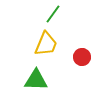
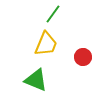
red circle: moved 1 px right
green triangle: rotated 20 degrees clockwise
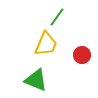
green line: moved 4 px right, 3 px down
red circle: moved 1 px left, 2 px up
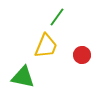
yellow trapezoid: moved 2 px down
green triangle: moved 13 px left, 3 px up; rotated 10 degrees counterclockwise
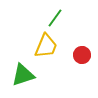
green line: moved 2 px left, 1 px down
green triangle: moved 2 px up; rotated 30 degrees counterclockwise
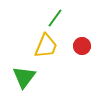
red circle: moved 9 px up
green triangle: moved 1 px right, 2 px down; rotated 35 degrees counterclockwise
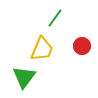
yellow trapezoid: moved 4 px left, 3 px down
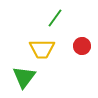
yellow trapezoid: rotated 68 degrees clockwise
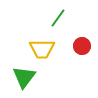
green line: moved 3 px right
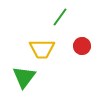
green line: moved 2 px right, 1 px up
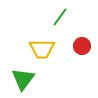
green triangle: moved 1 px left, 2 px down
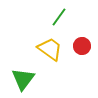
green line: moved 1 px left
yellow trapezoid: moved 8 px right; rotated 144 degrees counterclockwise
